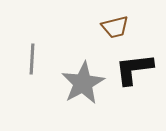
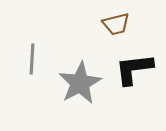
brown trapezoid: moved 1 px right, 3 px up
gray star: moved 3 px left
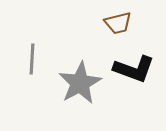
brown trapezoid: moved 2 px right, 1 px up
black L-shape: rotated 153 degrees counterclockwise
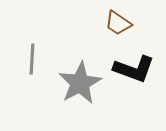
brown trapezoid: rotated 48 degrees clockwise
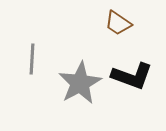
black L-shape: moved 2 px left, 7 px down
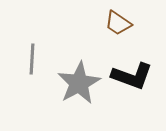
gray star: moved 1 px left
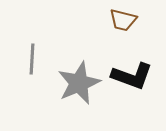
brown trapezoid: moved 5 px right, 3 px up; rotated 20 degrees counterclockwise
gray star: rotated 6 degrees clockwise
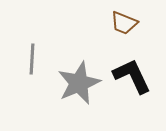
brown trapezoid: moved 1 px right, 3 px down; rotated 8 degrees clockwise
black L-shape: rotated 135 degrees counterclockwise
